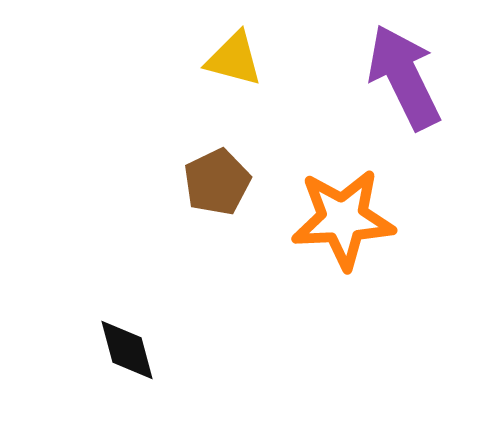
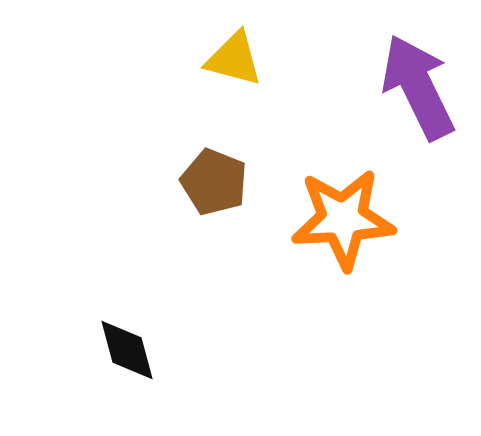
purple arrow: moved 14 px right, 10 px down
brown pentagon: moved 3 px left; rotated 24 degrees counterclockwise
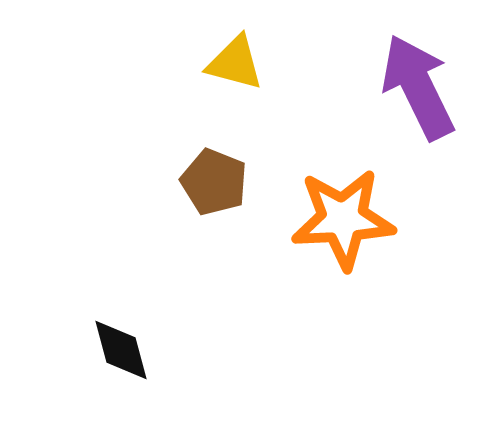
yellow triangle: moved 1 px right, 4 px down
black diamond: moved 6 px left
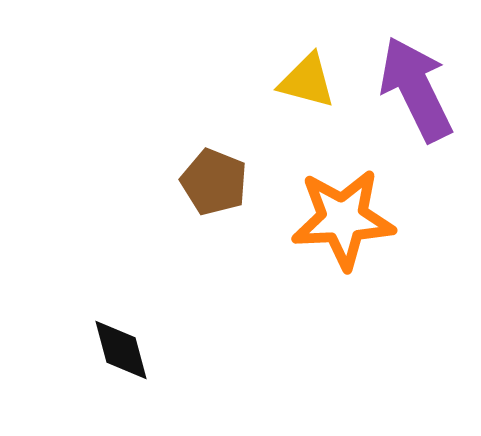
yellow triangle: moved 72 px right, 18 px down
purple arrow: moved 2 px left, 2 px down
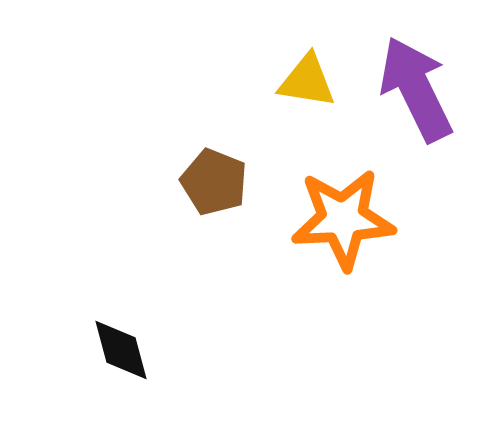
yellow triangle: rotated 6 degrees counterclockwise
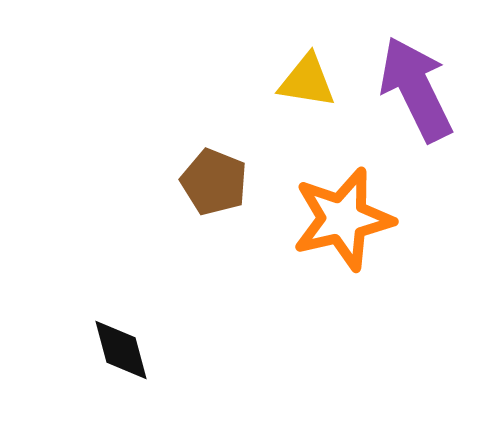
orange star: rotated 10 degrees counterclockwise
